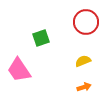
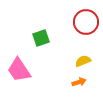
orange arrow: moved 5 px left, 5 px up
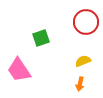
orange arrow: moved 1 px right, 2 px down; rotated 120 degrees clockwise
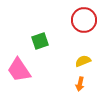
red circle: moved 2 px left, 2 px up
green square: moved 1 px left, 3 px down
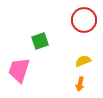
pink trapezoid: rotated 52 degrees clockwise
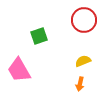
green square: moved 1 px left, 5 px up
pink trapezoid: rotated 48 degrees counterclockwise
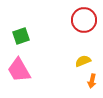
green square: moved 18 px left
orange arrow: moved 12 px right, 3 px up
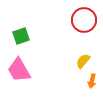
yellow semicircle: rotated 28 degrees counterclockwise
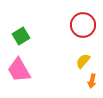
red circle: moved 1 px left, 5 px down
green square: rotated 12 degrees counterclockwise
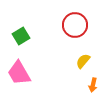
red circle: moved 8 px left
pink trapezoid: moved 3 px down
orange arrow: moved 1 px right, 4 px down
